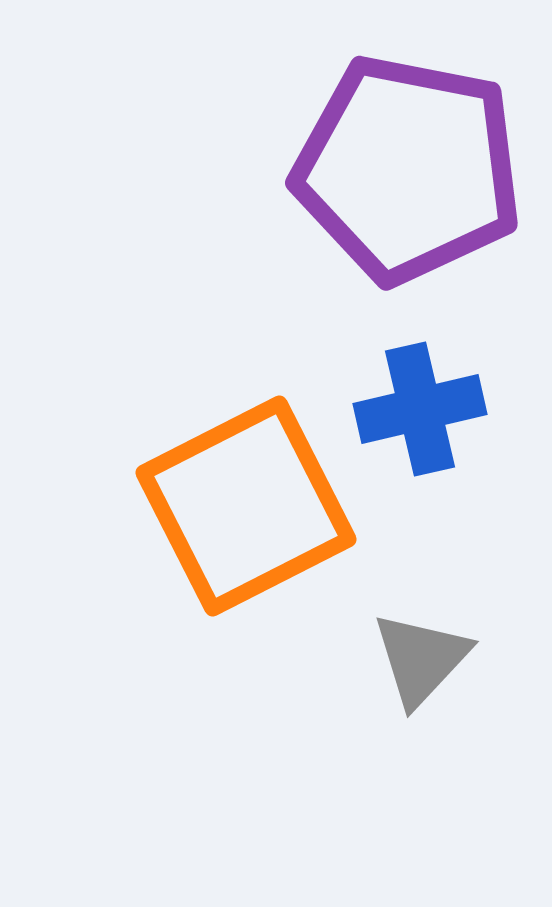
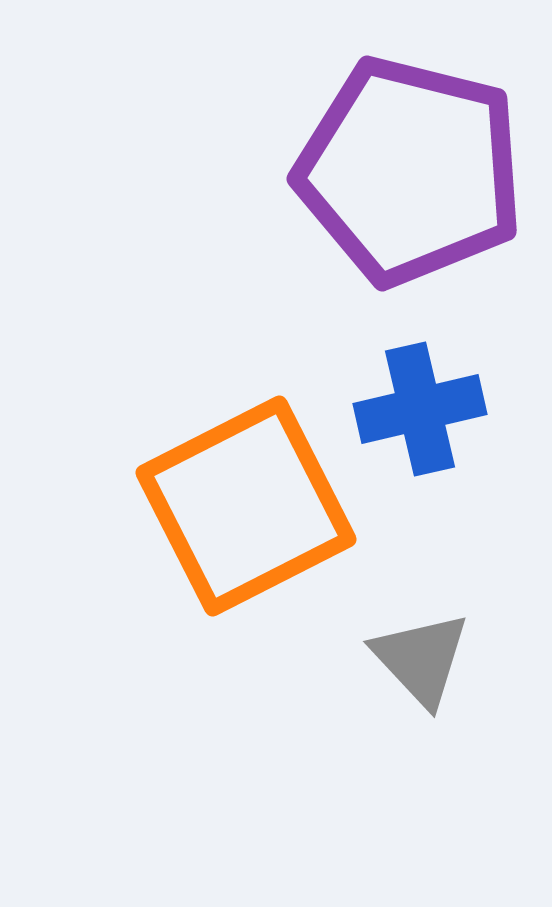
purple pentagon: moved 2 px right, 2 px down; rotated 3 degrees clockwise
gray triangle: rotated 26 degrees counterclockwise
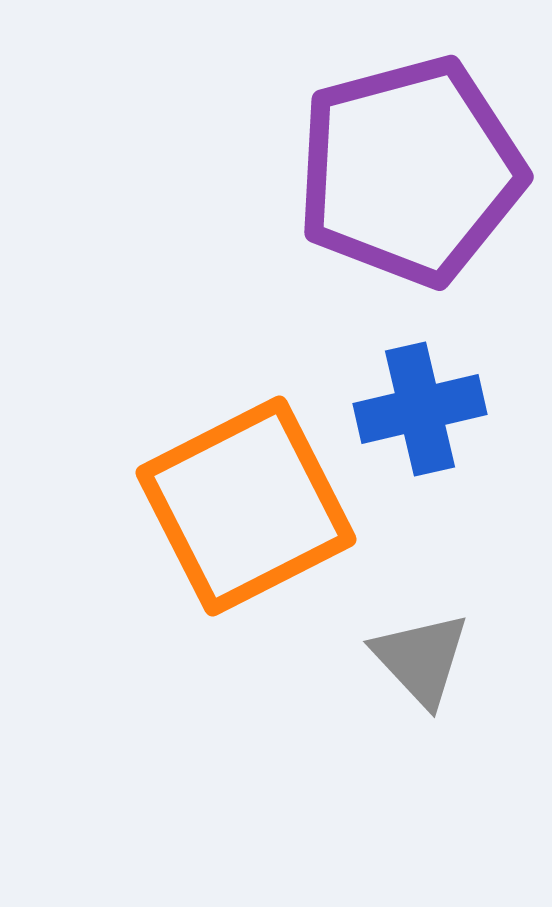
purple pentagon: rotated 29 degrees counterclockwise
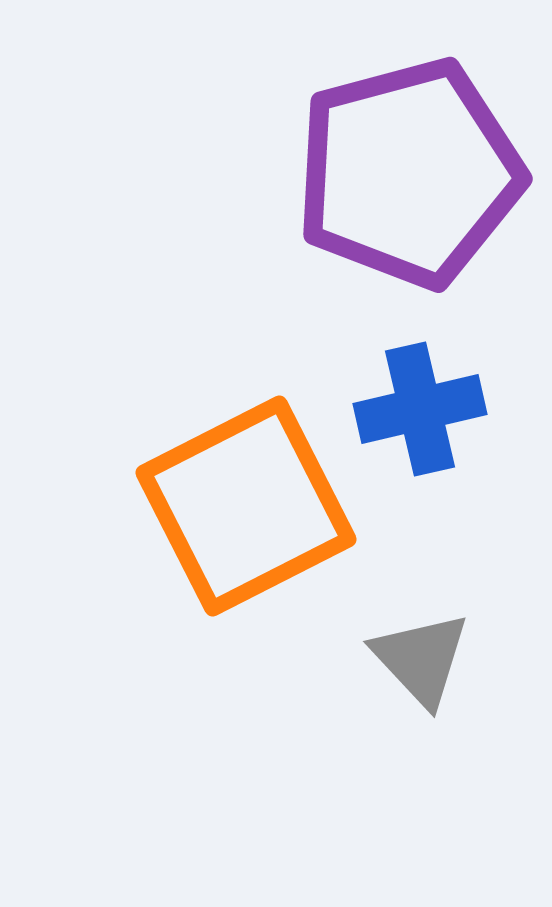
purple pentagon: moved 1 px left, 2 px down
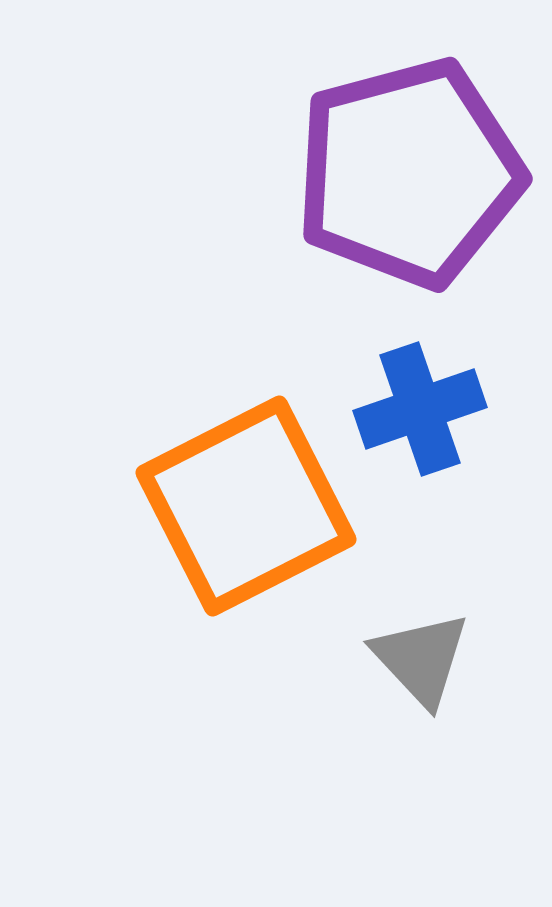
blue cross: rotated 6 degrees counterclockwise
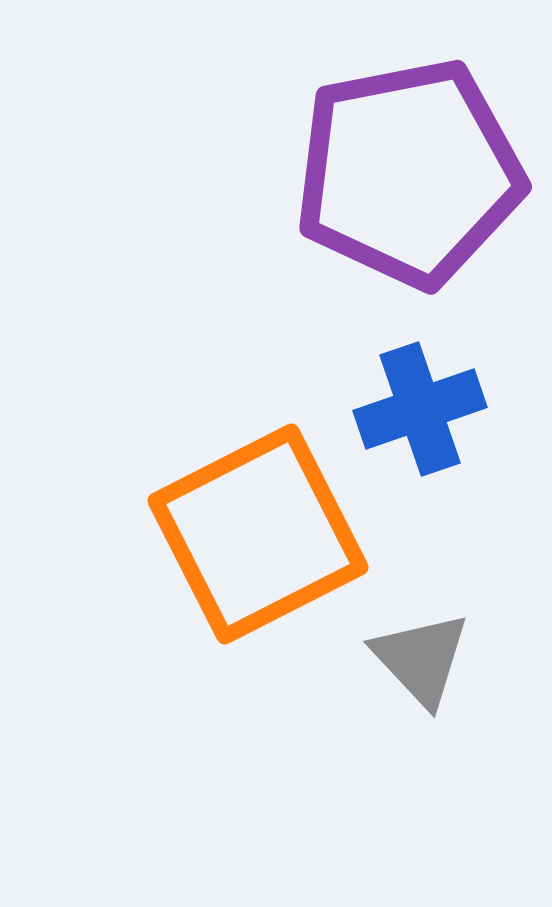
purple pentagon: rotated 4 degrees clockwise
orange square: moved 12 px right, 28 px down
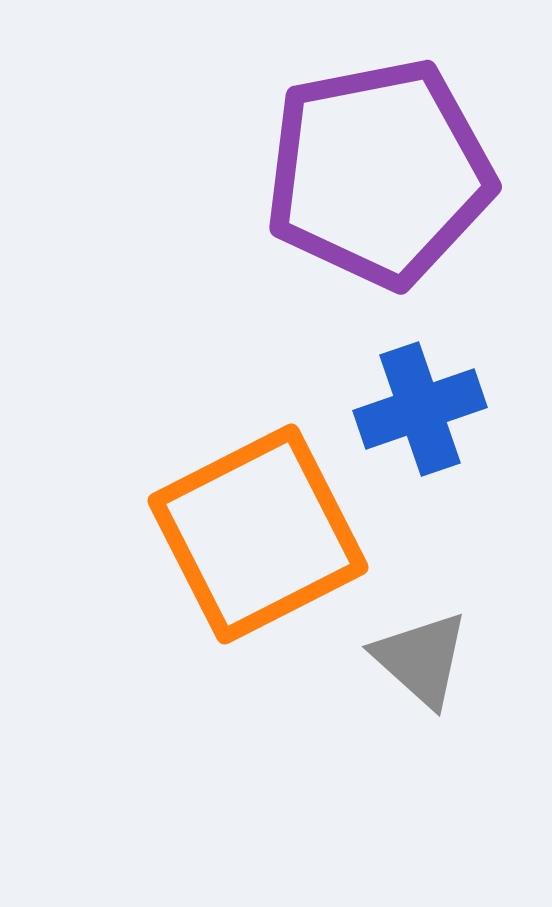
purple pentagon: moved 30 px left
gray triangle: rotated 5 degrees counterclockwise
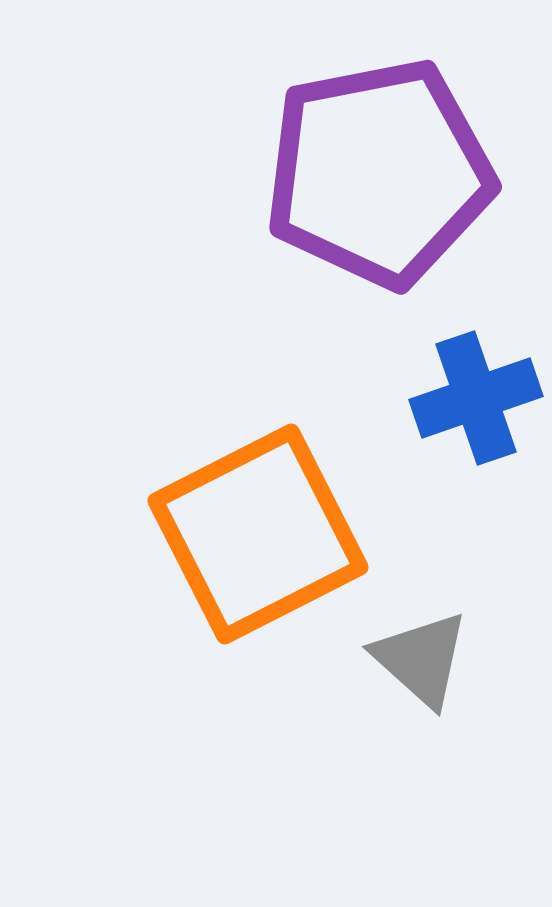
blue cross: moved 56 px right, 11 px up
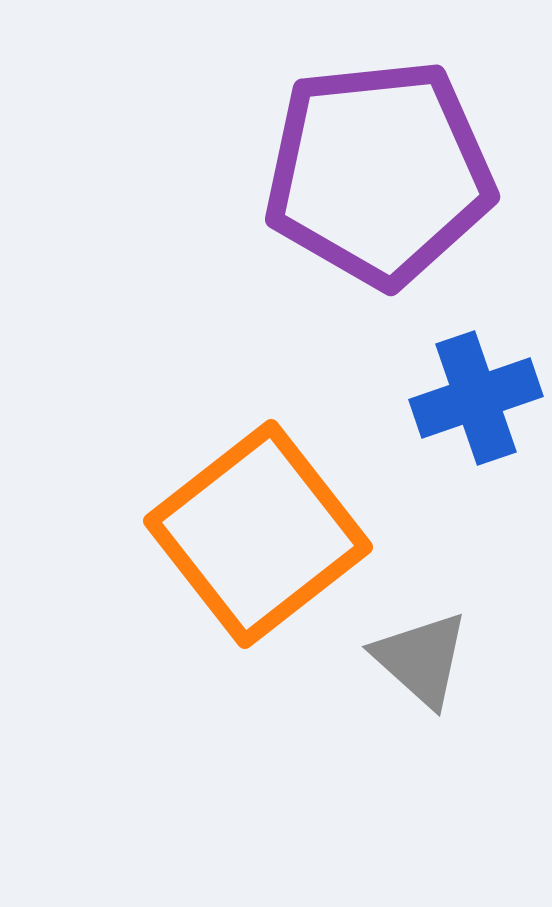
purple pentagon: rotated 5 degrees clockwise
orange square: rotated 11 degrees counterclockwise
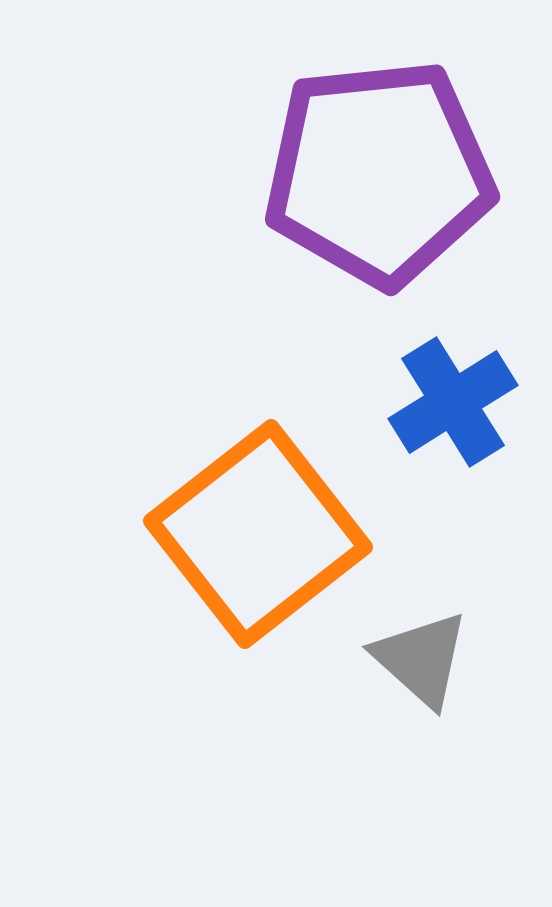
blue cross: moved 23 px left, 4 px down; rotated 13 degrees counterclockwise
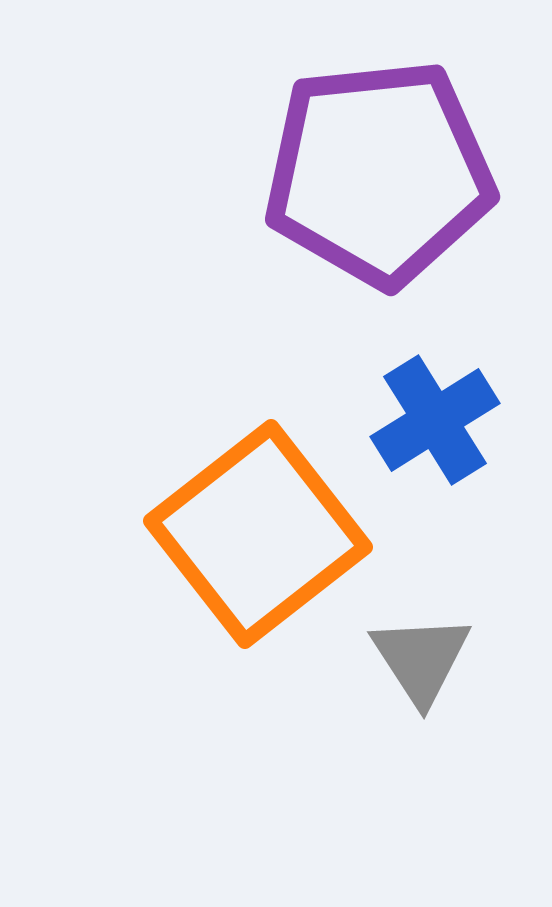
blue cross: moved 18 px left, 18 px down
gray triangle: rotated 15 degrees clockwise
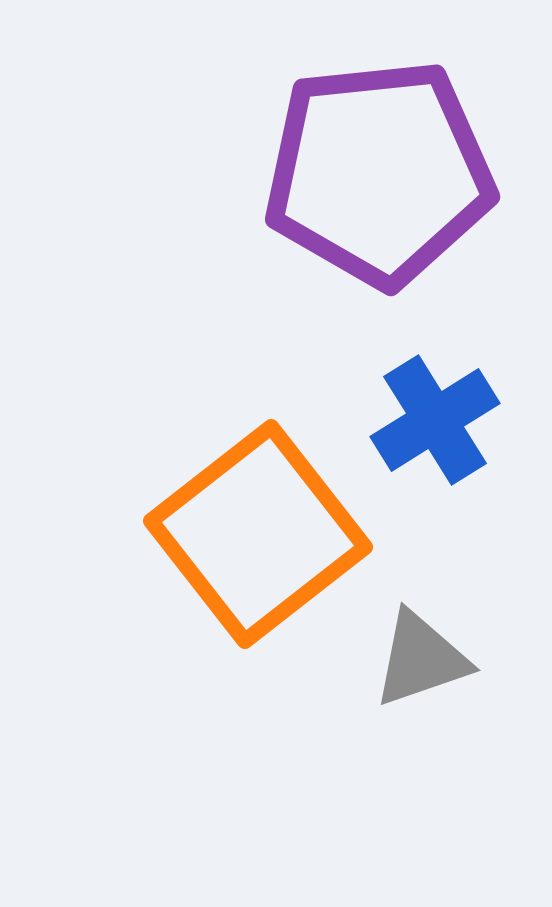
gray triangle: rotated 44 degrees clockwise
